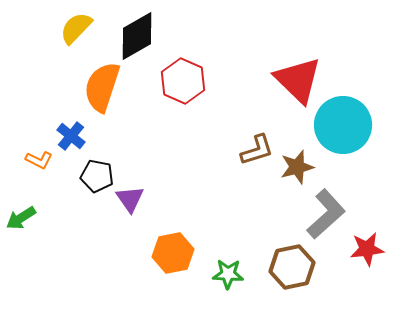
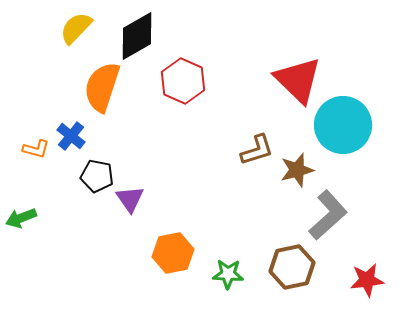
orange L-shape: moved 3 px left, 11 px up; rotated 12 degrees counterclockwise
brown star: moved 3 px down
gray L-shape: moved 2 px right, 1 px down
green arrow: rotated 12 degrees clockwise
red star: moved 31 px down
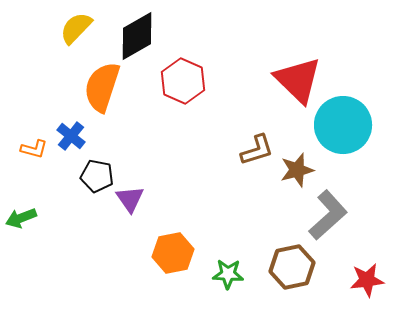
orange L-shape: moved 2 px left
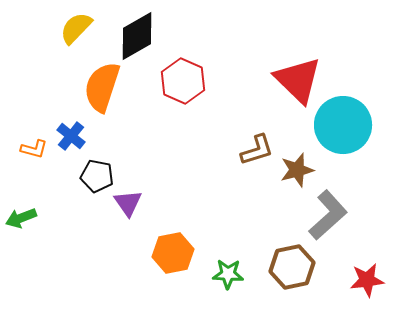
purple triangle: moved 2 px left, 4 px down
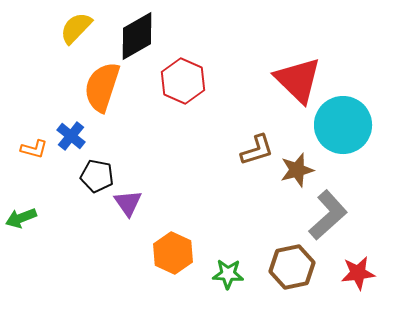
orange hexagon: rotated 24 degrees counterclockwise
red star: moved 9 px left, 7 px up
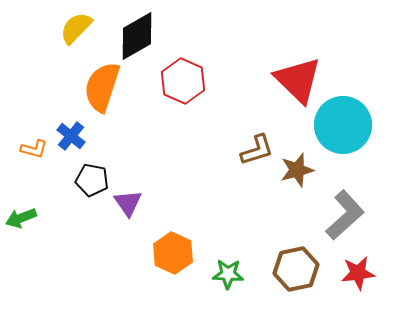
black pentagon: moved 5 px left, 4 px down
gray L-shape: moved 17 px right
brown hexagon: moved 4 px right, 2 px down
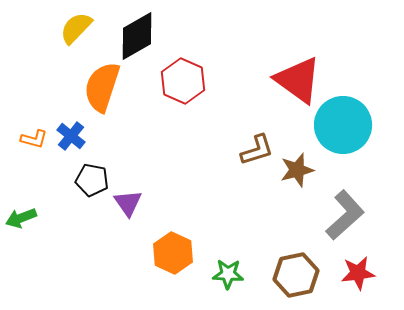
red triangle: rotated 8 degrees counterclockwise
orange L-shape: moved 10 px up
brown hexagon: moved 6 px down
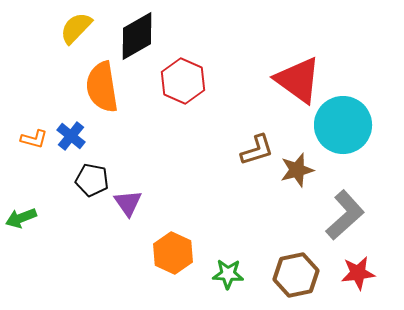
orange semicircle: rotated 27 degrees counterclockwise
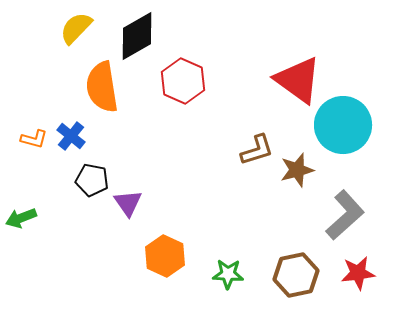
orange hexagon: moved 8 px left, 3 px down
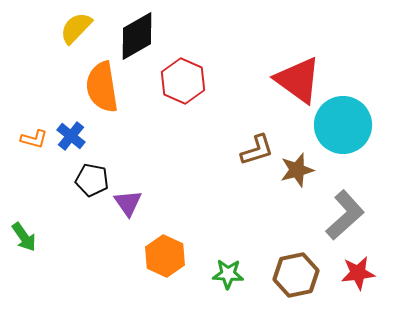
green arrow: moved 3 px right, 19 px down; rotated 104 degrees counterclockwise
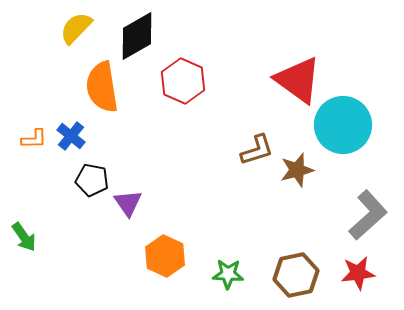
orange L-shape: rotated 16 degrees counterclockwise
gray L-shape: moved 23 px right
